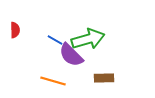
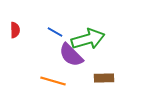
blue line: moved 8 px up
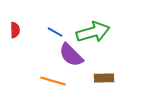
green arrow: moved 5 px right, 7 px up
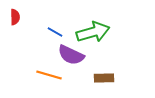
red semicircle: moved 13 px up
purple semicircle: rotated 20 degrees counterclockwise
orange line: moved 4 px left, 6 px up
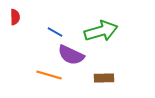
green arrow: moved 8 px right, 1 px up
